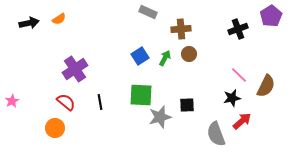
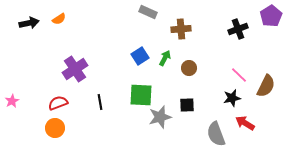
brown circle: moved 14 px down
red semicircle: moved 8 px left, 1 px down; rotated 60 degrees counterclockwise
red arrow: moved 3 px right, 2 px down; rotated 108 degrees counterclockwise
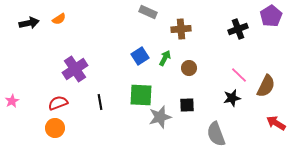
red arrow: moved 31 px right
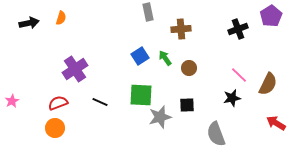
gray rectangle: rotated 54 degrees clockwise
orange semicircle: moved 2 px right, 1 px up; rotated 40 degrees counterclockwise
green arrow: rotated 63 degrees counterclockwise
brown semicircle: moved 2 px right, 2 px up
black line: rotated 56 degrees counterclockwise
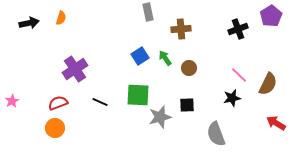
green square: moved 3 px left
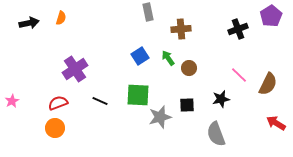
green arrow: moved 3 px right
black star: moved 11 px left, 1 px down
black line: moved 1 px up
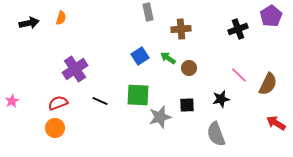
green arrow: rotated 21 degrees counterclockwise
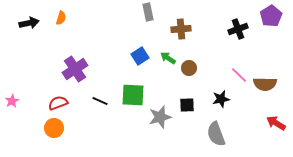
brown semicircle: moved 3 px left; rotated 65 degrees clockwise
green square: moved 5 px left
orange circle: moved 1 px left
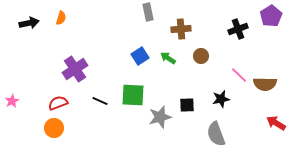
brown circle: moved 12 px right, 12 px up
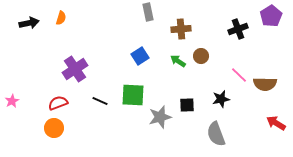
green arrow: moved 10 px right, 3 px down
